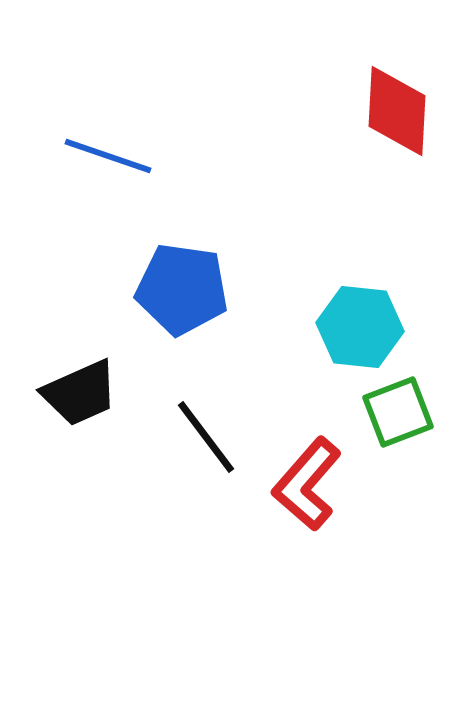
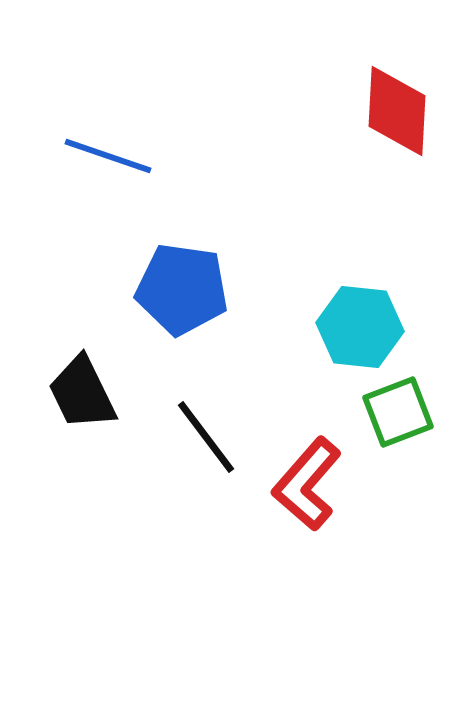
black trapezoid: moved 2 px right; rotated 88 degrees clockwise
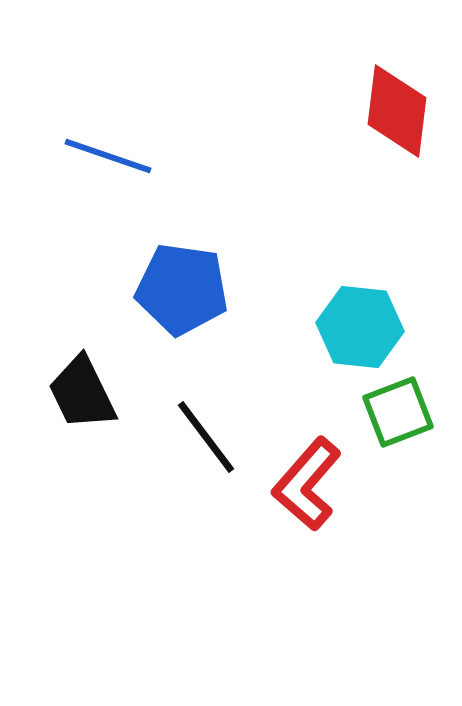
red diamond: rotated 4 degrees clockwise
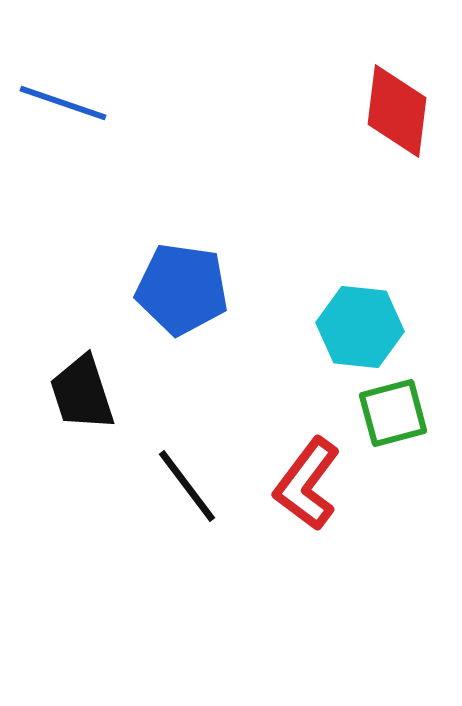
blue line: moved 45 px left, 53 px up
black trapezoid: rotated 8 degrees clockwise
green square: moved 5 px left, 1 px down; rotated 6 degrees clockwise
black line: moved 19 px left, 49 px down
red L-shape: rotated 4 degrees counterclockwise
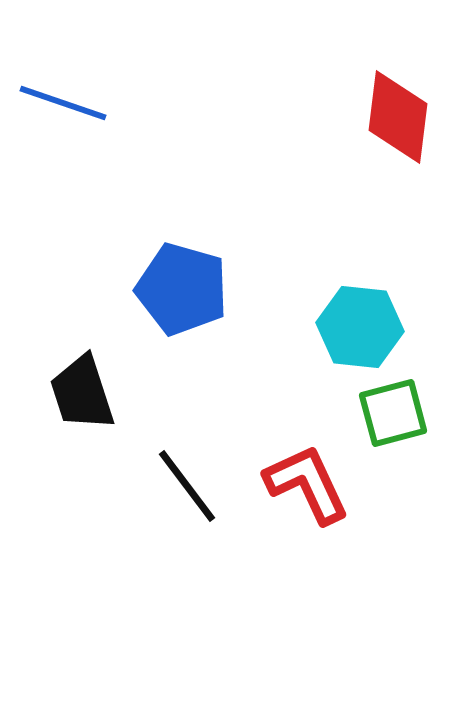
red diamond: moved 1 px right, 6 px down
blue pentagon: rotated 8 degrees clockwise
red L-shape: rotated 118 degrees clockwise
